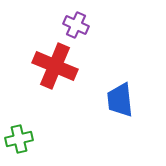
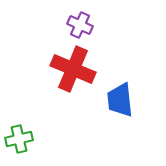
purple cross: moved 4 px right
red cross: moved 18 px right, 3 px down
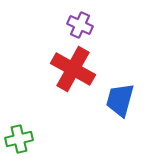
red cross: rotated 6 degrees clockwise
blue trapezoid: rotated 21 degrees clockwise
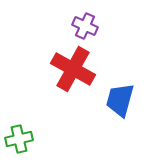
purple cross: moved 5 px right, 1 px down
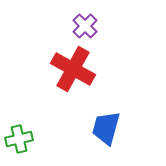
purple cross: rotated 20 degrees clockwise
blue trapezoid: moved 14 px left, 28 px down
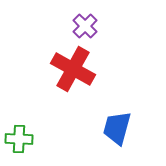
blue trapezoid: moved 11 px right
green cross: rotated 16 degrees clockwise
